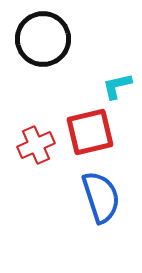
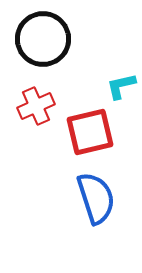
cyan L-shape: moved 4 px right
red cross: moved 39 px up
blue semicircle: moved 5 px left, 1 px down
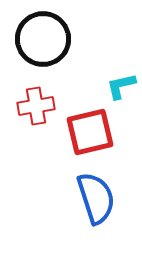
red cross: rotated 15 degrees clockwise
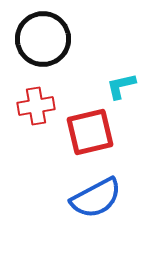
blue semicircle: rotated 80 degrees clockwise
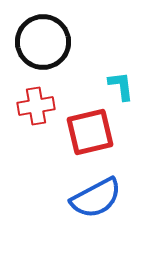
black circle: moved 3 px down
cyan L-shape: rotated 96 degrees clockwise
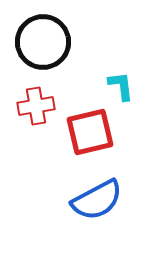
blue semicircle: moved 1 px right, 2 px down
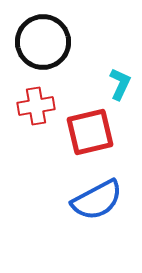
cyan L-shape: moved 1 px left, 2 px up; rotated 32 degrees clockwise
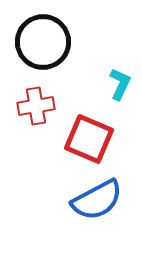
red square: moved 1 px left, 7 px down; rotated 36 degrees clockwise
